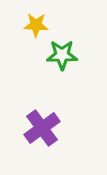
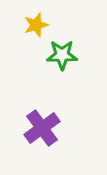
yellow star: rotated 20 degrees counterclockwise
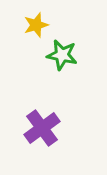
green star: rotated 12 degrees clockwise
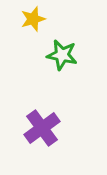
yellow star: moved 3 px left, 6 px up
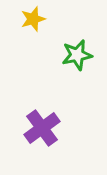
green star: moved 15 px right; rotated 24 degrees counterclockwise
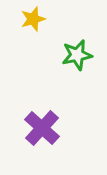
purple cross: rotated 12 degrees counterclockwise
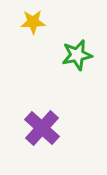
yellow star: moved 3 px down; rotated 15 degrees clockwise
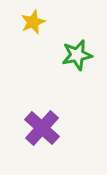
yellow star: rotated 20 degrees counterclockwise
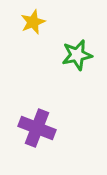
purple cross: moved 5 px left; rotated 21 degrees counterclockwise
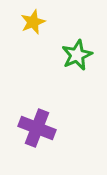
green star: rotated 12 degrees counterclockwise
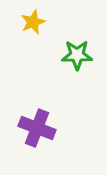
green star: rotated 24 degrees clockwise
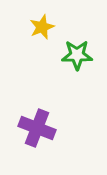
yellow star: moved 9 px right, 5 px down
